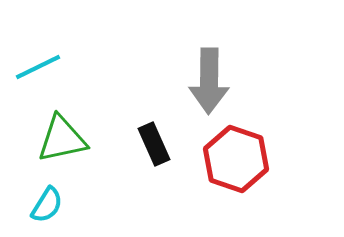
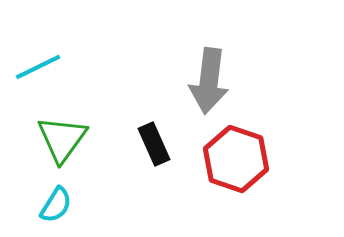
gray arrow: rotated 6 degrees clockwise
green triangle: rotated 42 degrees counterclockwise
cyan semicircle: moved 9 px right
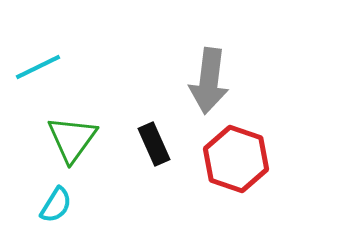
green triangle: moved 10 px right
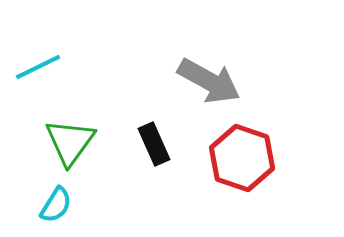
gray arrow: rotated 68 degrees counterclockwise
green triangle: moved 2 px left, 3 px down
red hexagon: moved 6 px right, 1 px up
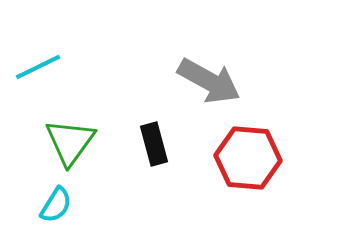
black rectangle: rotated 9 degrees clockwise
red hexagon: moved 6 px right; rotated 14 degrees counterclockwise
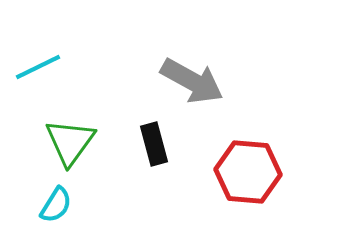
gray arrow: moved 17 px left
red hexagon: moved 14 px down
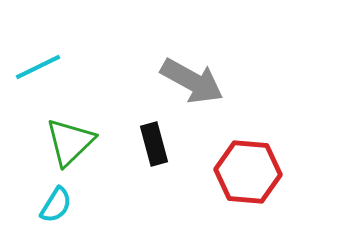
green triangle: rotated 10 degrees clockwise
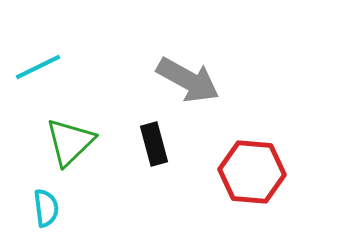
gray arrow: moved 4 px left, 1 px up
red hexagon: moved 4 px right
cyan semicircle: moved 10 px left, 3 px down; rotated 39 degrees counterclockwise
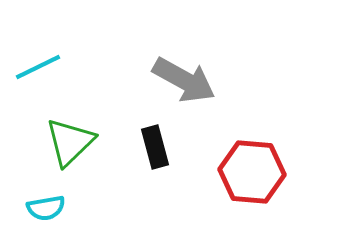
gray arrow: moved 4 px left
black rectangle: moved 1 px right, 3 px down
cyan semicircle: rotated 87 degrees clockwise
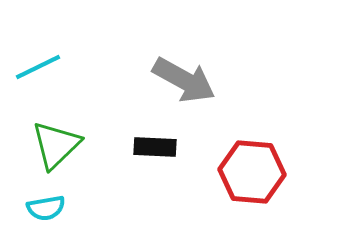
green triangle: moved 14 px left, 3 px down
black rectangle: rotated 72 degrees counterclockwise
